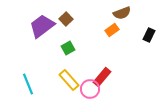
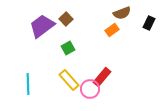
black rectangle: moved 12 px up
cyan line: rotated 20 degrees clockwise
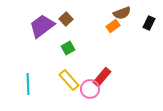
orange rectangle: moved 1 px right, 4 px up
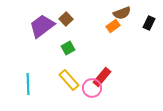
pink circle: moved 2 px right, 1 px up
